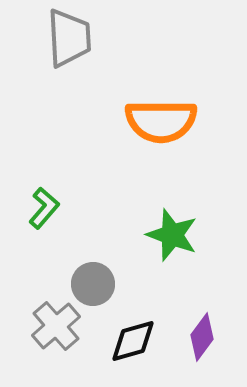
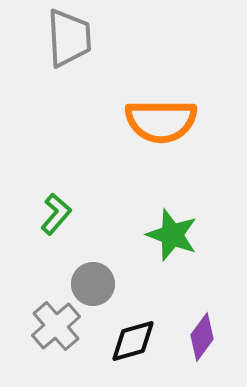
green L-shape: moved 12 px right, 6 px down
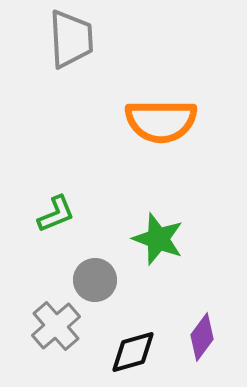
gray trapezoid: moved 2 px right, 1 px down
green L-shape: rotated 27 degrees clockwise
green star: moved 14 px left, 4 px down
gray circle: moved 2 px right, 4 px up
black diamond: moved 11 px down
